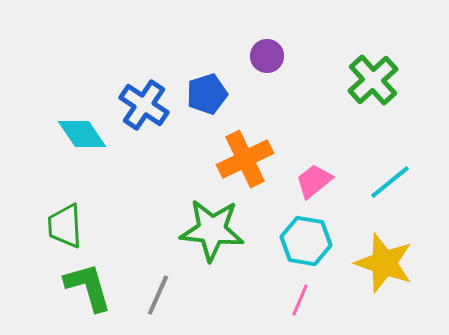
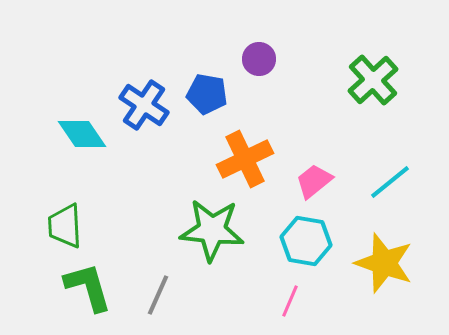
purple circle: moved 8 px left, 3 px down
blue pentagon: rotated 27 degrees clockwise
pink line: moved 10 px left, 1 px down
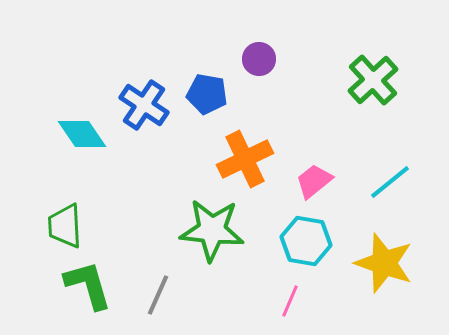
green L-shape: moved 2 px up
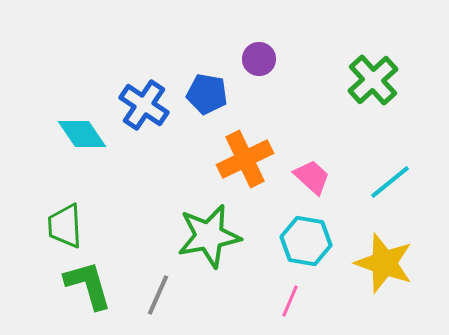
pink trapezoid: moved 2 px left, 4 px up; rotated 81 degrees clockwise
green star: moved 3 px left, 6 px down; rotated 16 degrees counterclockwise
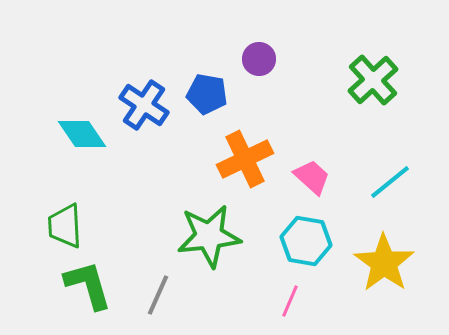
green star: rotated 4 degrees clockwise
yellow star: rotated 16 degrees clockwise
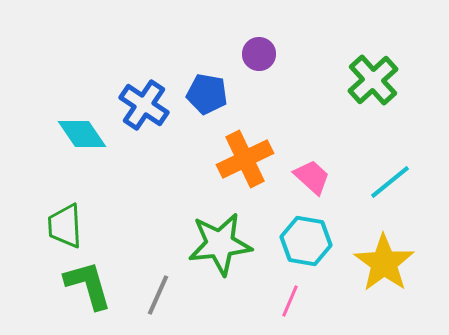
purple circle: moved 5 px up
green star: moved 11 px right, 8 px down
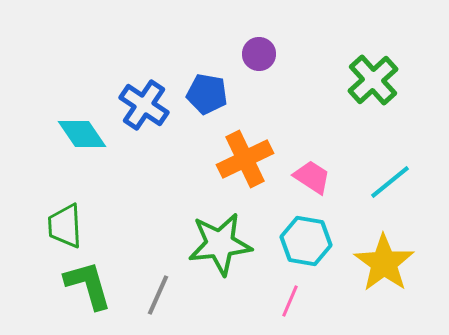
pink trapezoid: rotated 9 degrees counterclockwise
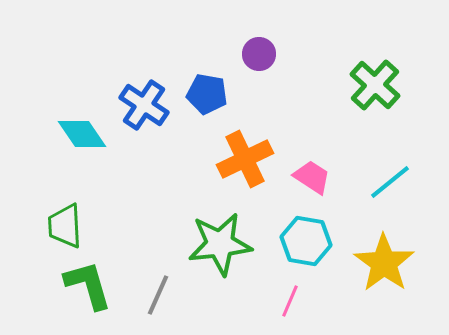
green cross: moved 2 px right, 5 px down; rotated 6 degrees counterclockwise
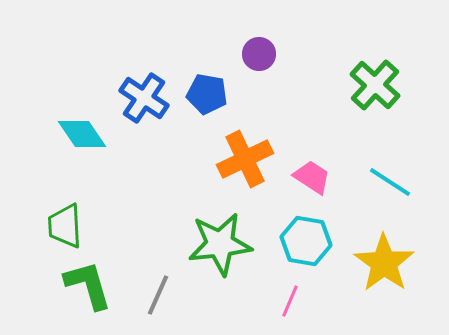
blue cross: moved 7 px up
cyan line: rotated 72 degrees clockwise
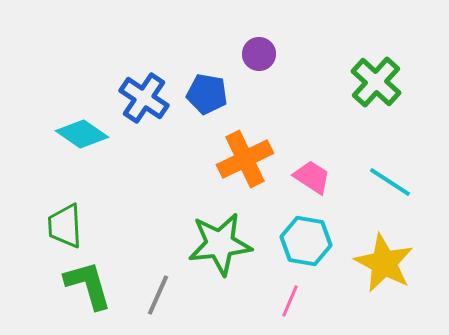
green cross: moved 1 px right, 3 px up
cyan diamond: rotated 21 degrees counterclockwise
yellow star: rotated 8 degrees counterclockwise
